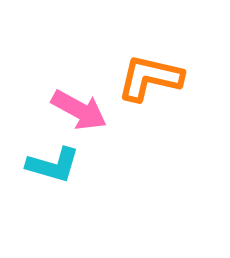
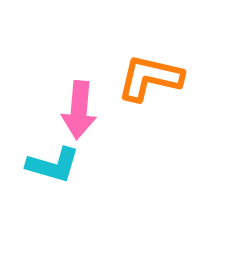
pink arrow: rotated 66 degrees clockwise
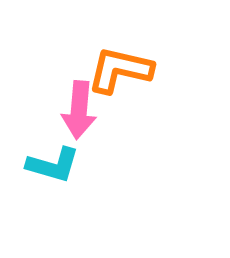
orange L-shape: moved 30 px left, 8 px up
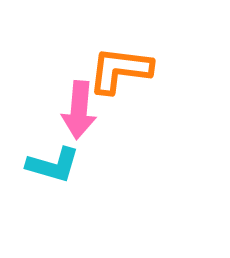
orange L-shape: rotated 6 degrees counterclockwise
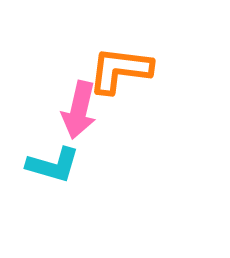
pink arrow: rotated 8 degrees clockwise
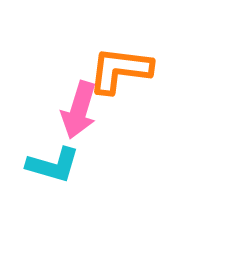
pink arrow: rotated 4 degrees clockwise
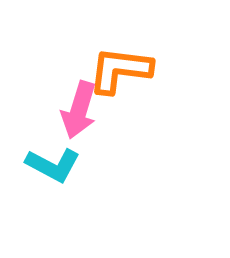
cyan L-shape: rotated 12 degrees clockwise
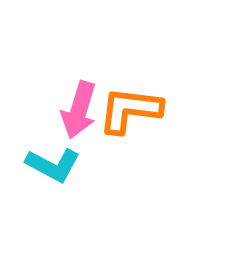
orange L-shape: moved 10 px right, 40 px down
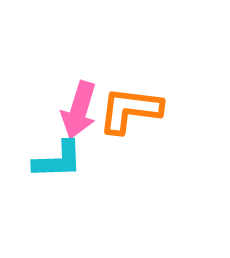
cyan L-shape: moved 5 px right, 5 px up; rotated 30 degrees counterclockwise
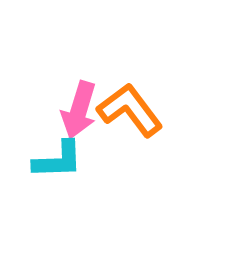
orange L-shape: rotated 46 degrees clockwise
